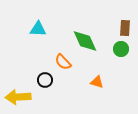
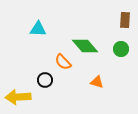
brown rectangle: moved 8 px up
green diamond: moved 5 px down; rotated 16 degrees counterclockwise
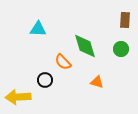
green diamond: rotated 24 degrees clockwise
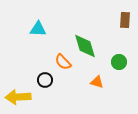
green circle: moved 2 px left, 13 px down
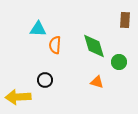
green diamond: moved 9 px right
orange semicircle: moved 8 px left, 17 px up; rotated 48 degrees clockwise
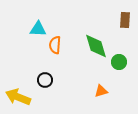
green diamond: moved 2 px right
orange triangle: moved 4 px right, 9 px down; rotated 32 degrees counterclockwise
yellow arrow: rotated 25 degrees clockwise
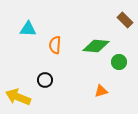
brown rectangle: rotated 49 degrees counterclockwise
cyan triangle: moved 10 px left
green diamond: rotated 68 degrees counterclockwise
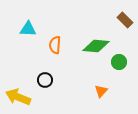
orange triangle: rotated 32 degrees counterclockwise
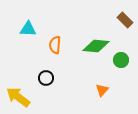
green circle: moved 2 px right, 2 px up
black circle: moved 1 px right, 2 px up
orange triangle: moved 1 px right, 1 px up
yellow arrow: rotated 15 degrees clockwise
